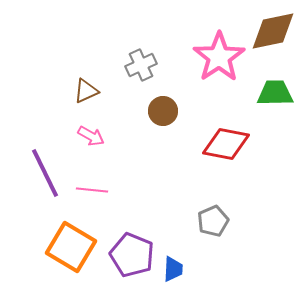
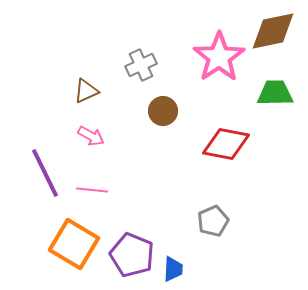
orange square: moved 3 px right, 3 px up
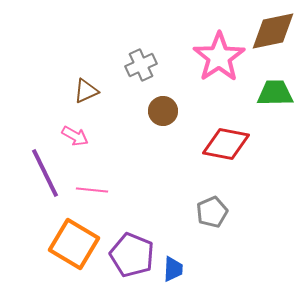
pink arrow: moved 16 px left
gray pentagon: moved 1 px left, 9 px up
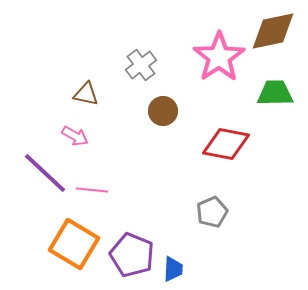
gray cross: rotated 12 degrees counterclockwise
brown triangle: moved 3 px down; rotated 36 degrees clockwise
purple line: rotated 21 degrees counterclockwise
